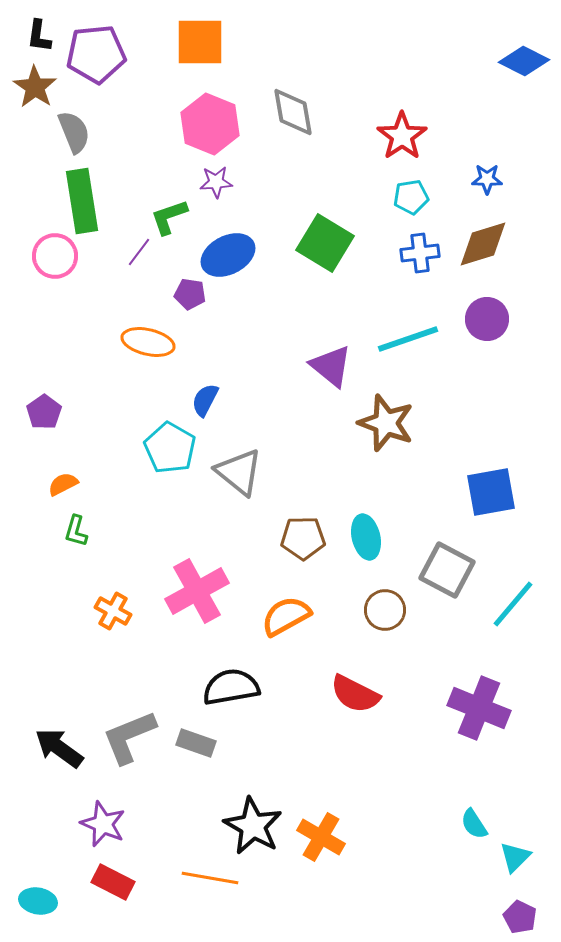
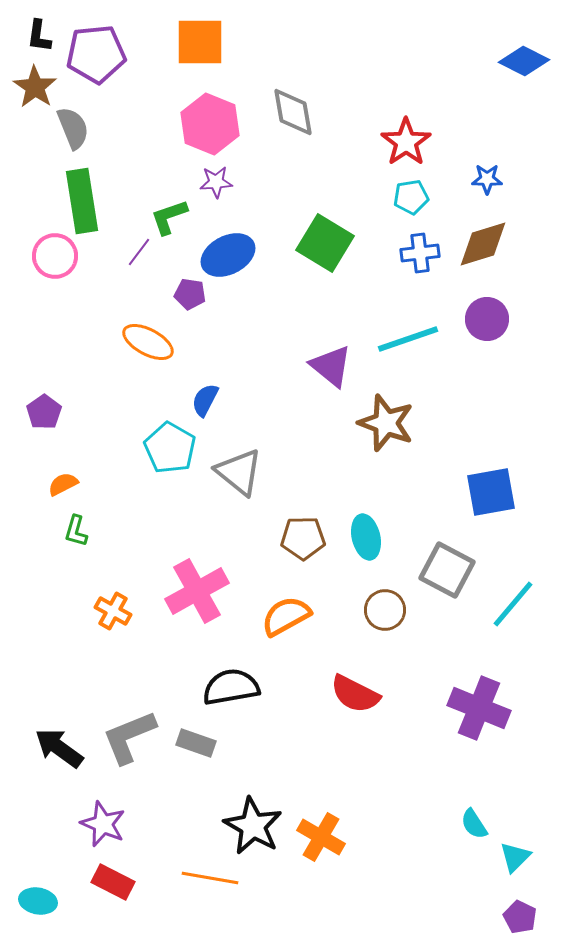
gray semicircle at (74, 132): moved 1 px left, 4 px up
red star at (402, 136): moved 4 px right, 6 px down
orange ellipse at (148, 342): rotated 15 degrees clockwise
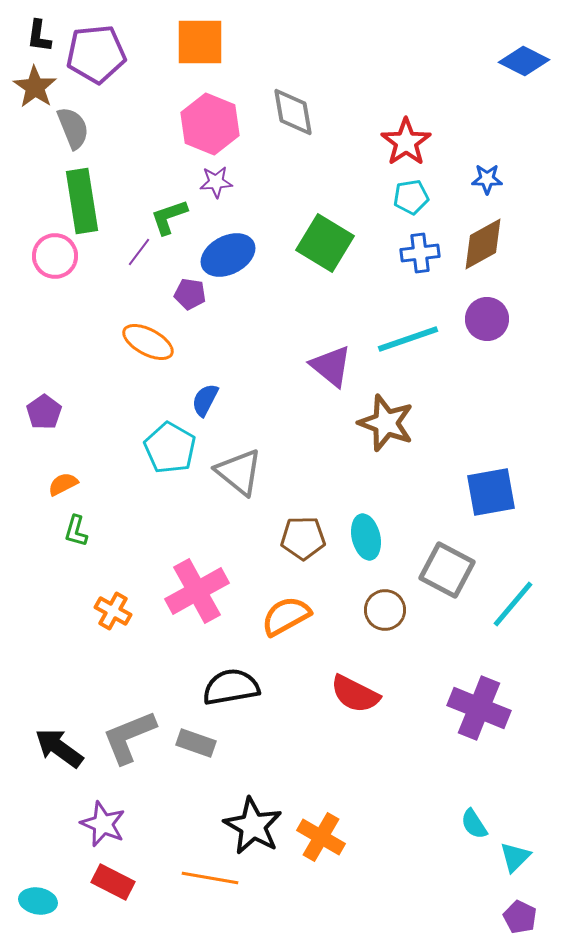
brown diamond at (483, 244): rotated 12 degrees counterclockwise
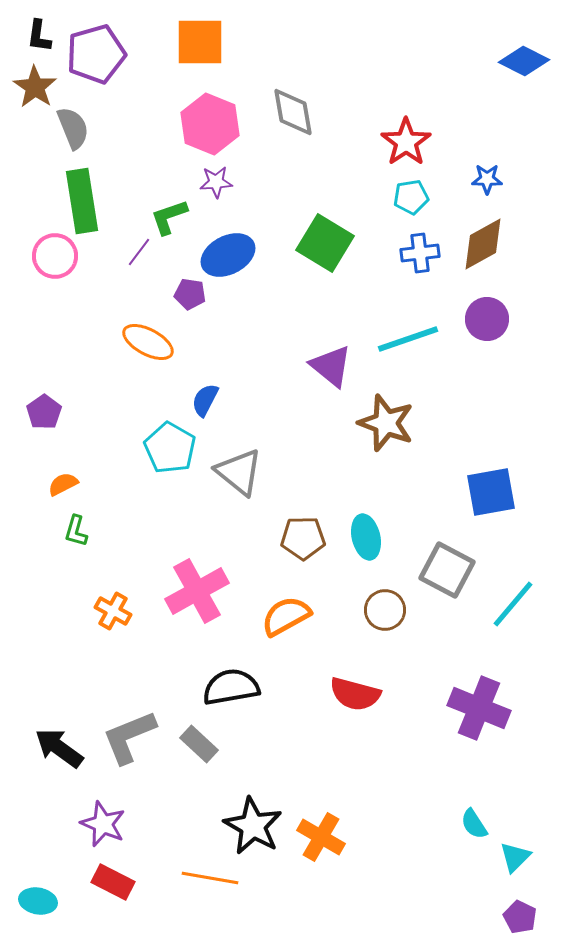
purple pentagon at (96, 54): rotated 10 degrees counterclockwise
red semicircle at (355, 694): rotated 12 degrees counterclockwise
gray rectangle at (196, 743): moved 3 px right, 1 px down; rotated 24 degrees clockwise
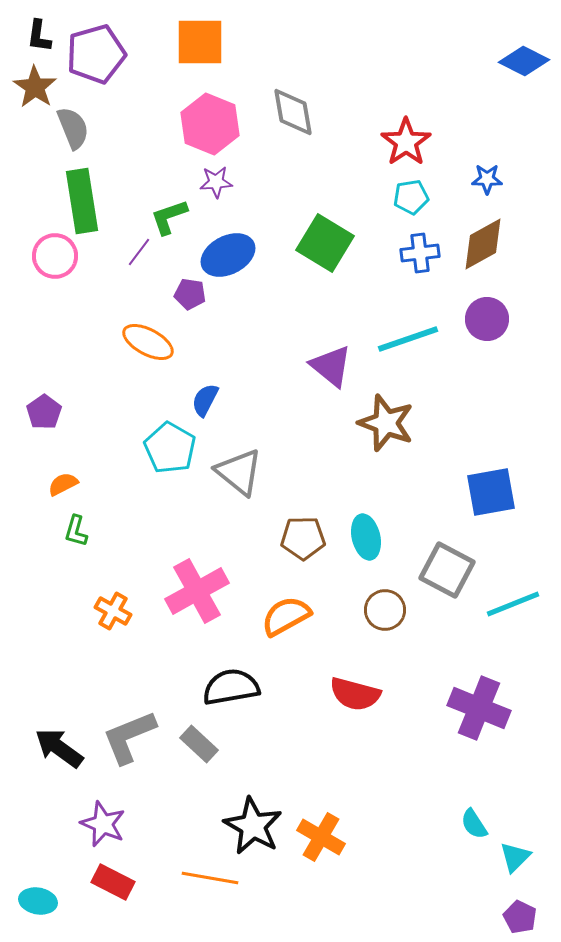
cyan line at (513, 604): rotated 28 degrees clockwise
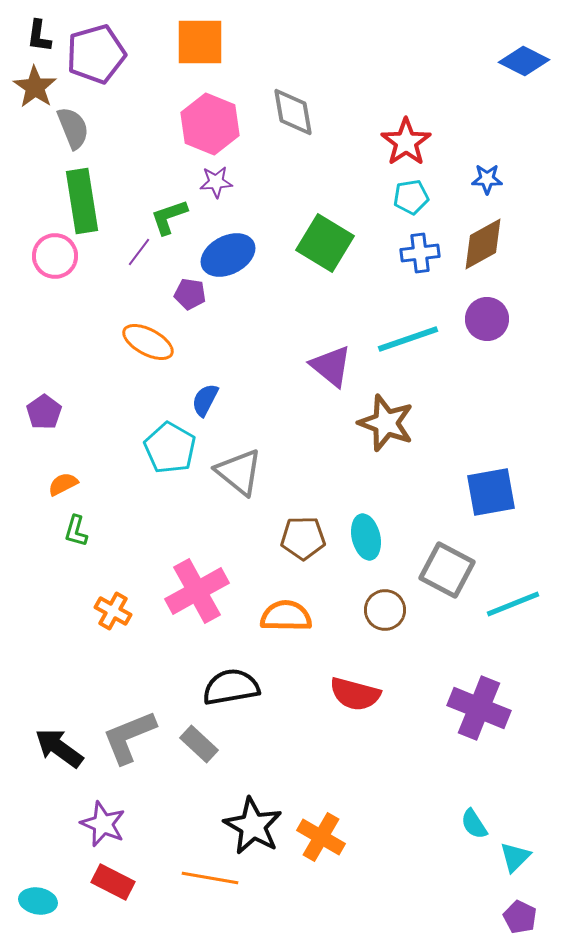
orange semicircle at (286, 616): rotated 30 degrees clockwise
